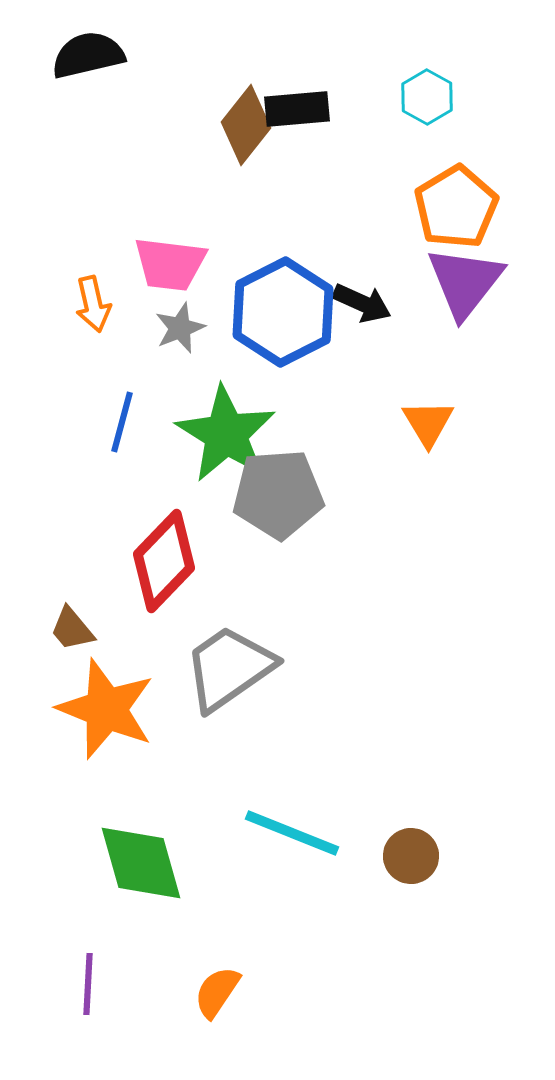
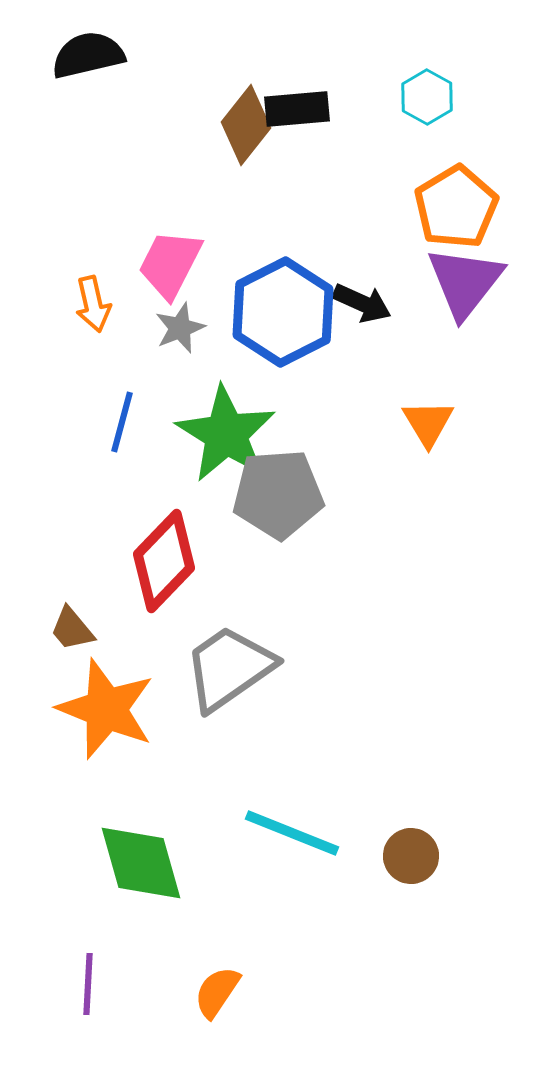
pink trapezoid: rotated 110 degrees clockwise
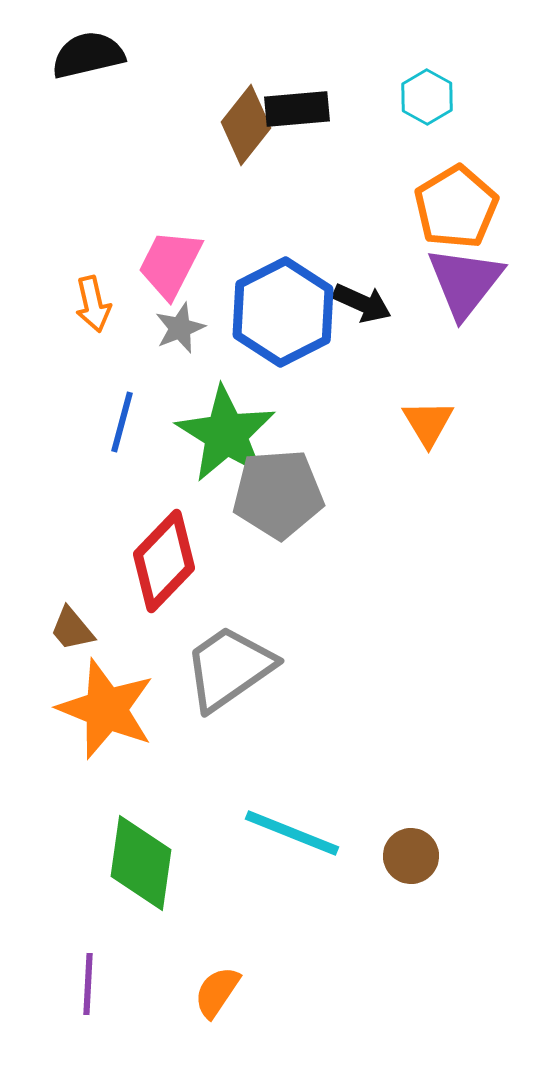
green diamond: rotated 24 degrees clockwise
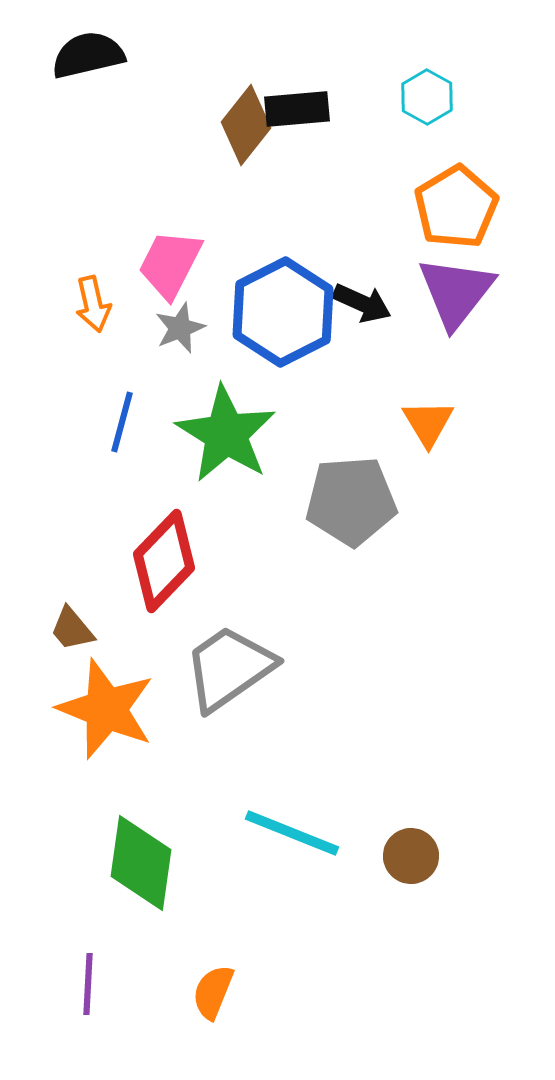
purple triangle: moved 9 px left, 10 px down
gray pentagon: moved 73 px right, 7 px down
orange semicircle: moved 4 px left; rotated 12 degrees counterclockwise
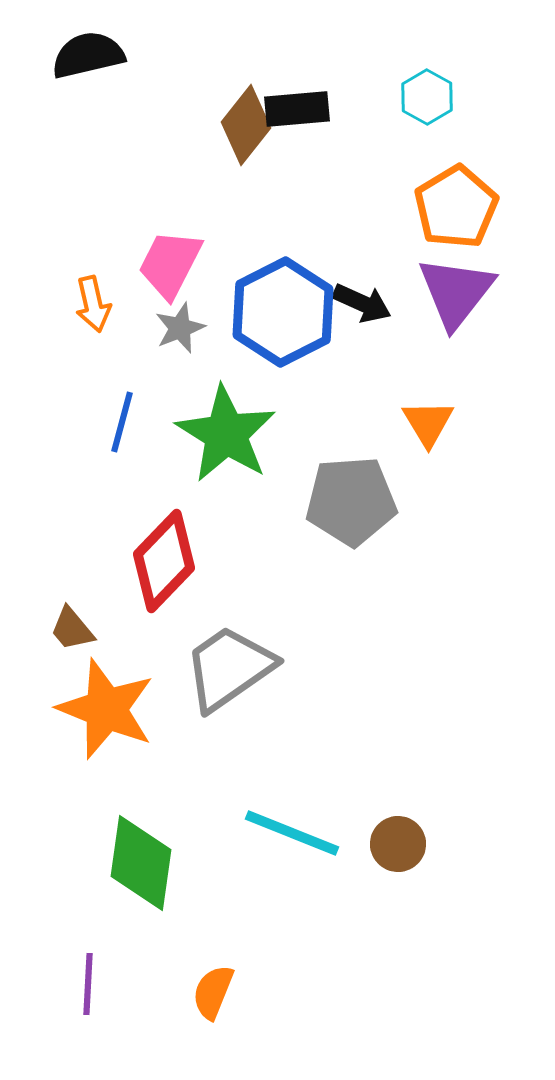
brown circle: moved 13 px left, 12 px up
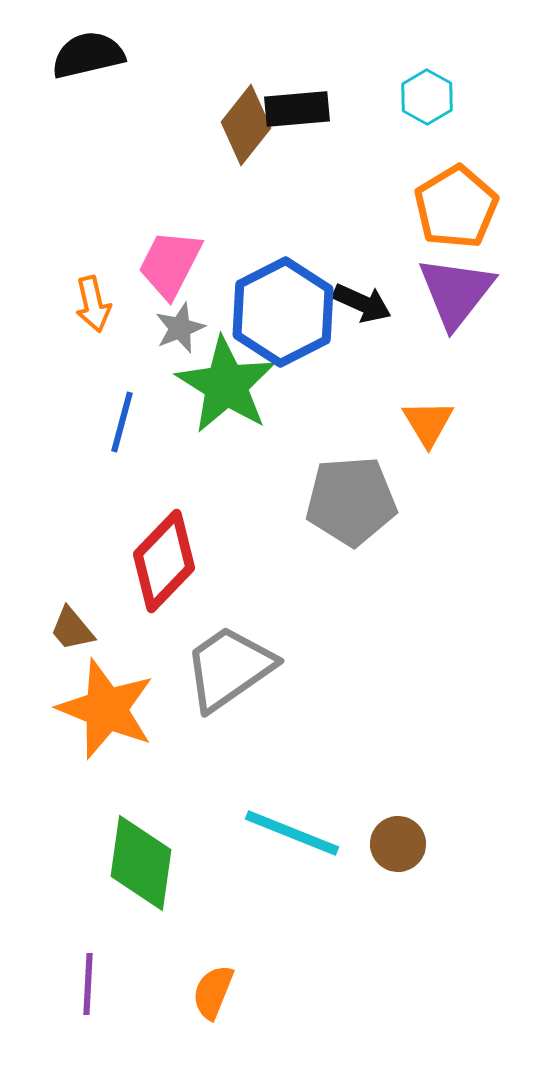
green star: moved 49 px up
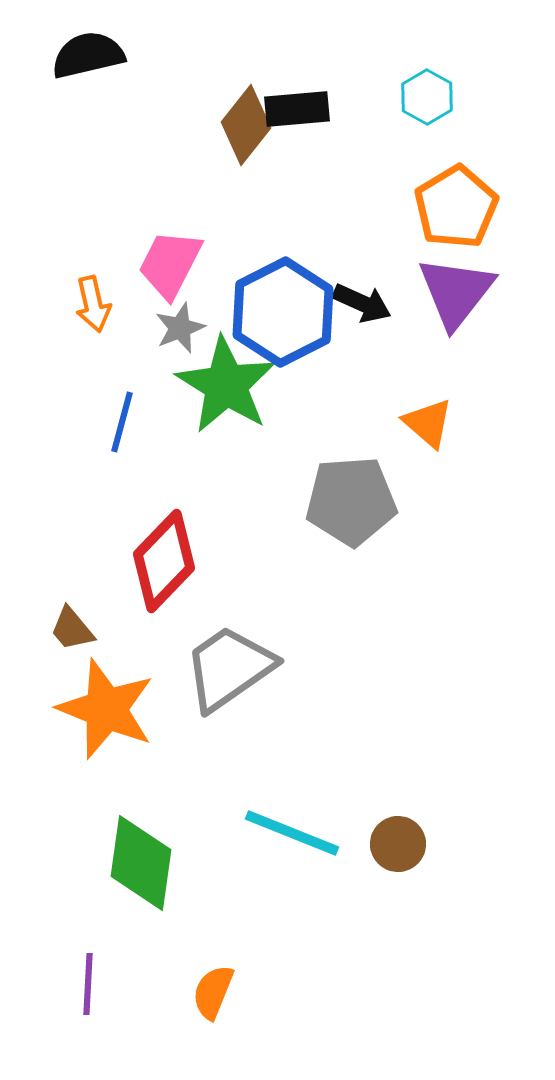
orange triangle: rotated 18 degrees counterclockwise
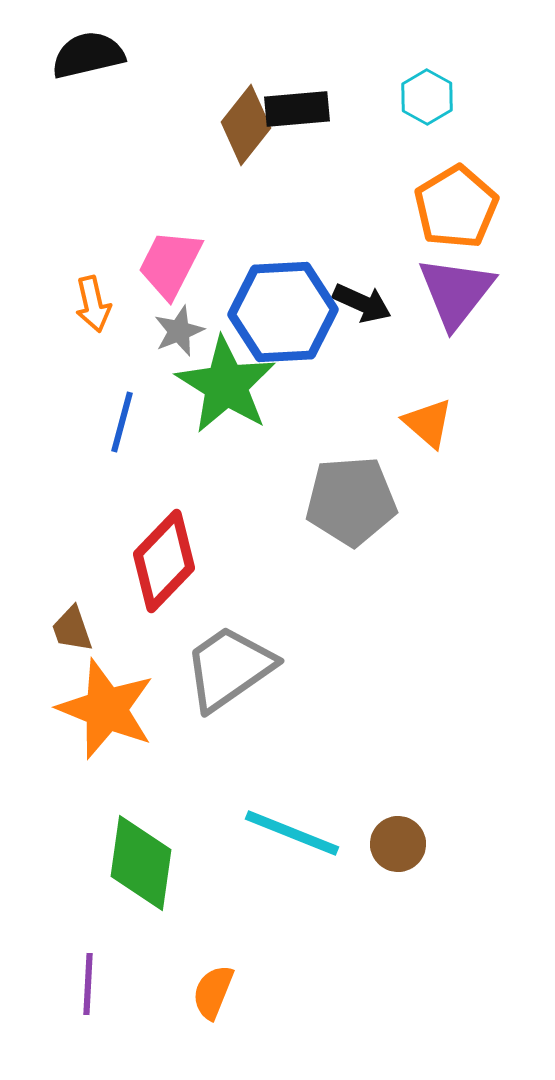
blue hexagon: rotated 24 degrees clockwise
gray star: moved 1 px left, 3 px down
brown trapezoid: rotated 21 degrees clockwise
